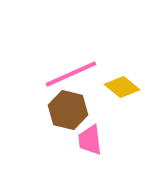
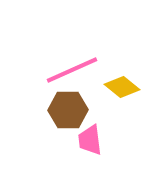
pink line: moved 1 px right, 4 px up
brown hexagon: rotated 15 degrees counterclockwise
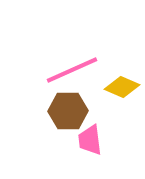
yellow diamond: rotated 16 degrees counterclockwise
brown hexagon: moved 1 px down
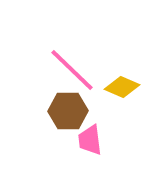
pink line: rotated 68 degrees clockwise
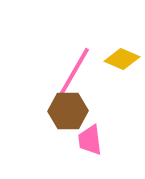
pink line: moved 2 px right, 2 px down; rotated 76 degrees clockwise
yellow diamond: moved 28 px up
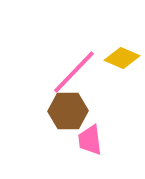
yellow diamond: moved 1 px up
pink line: rotated 14 degrees clockwise
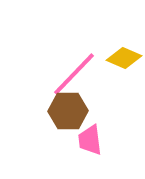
yellow diamond: moved 2 px right
pink line: moved 2 px down
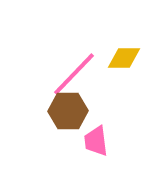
yellow diamond: rotated 24 degrees counterclockwise
pink trapezoid: moved 6 px right, 1 px down
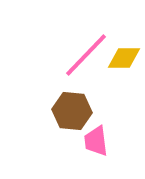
pink line: moved 12 px right, 19 px up
brown hexagon: moved 4 px right; rotated 6 degrees clockwise
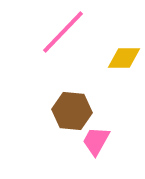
pink line: moved 23 px left, 23 px up
pink trapezoid: rotated 36 degrees clockwise
